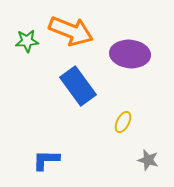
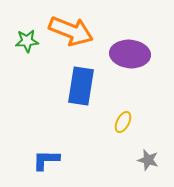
blue rectangle: moved 3 px right; rotated 45 degrees clockwise
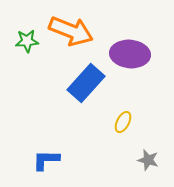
blue rectangle: moved 5 px right, 3 px up; rotated 33 degrees clockwise
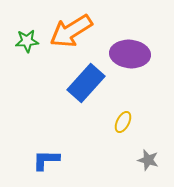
orange arrow: rotated 126 degrees clockwise
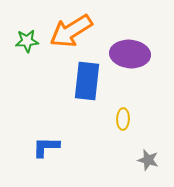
blue rectangle: moved 1 px right, 2 px up; rotated 36 degrees counterclockwise
yellow ellipse: moved 3 px up; rotated 25 degrees counterclockwise
blue L-shape: moved 13 px up
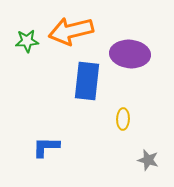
orange arrow: rotated 18 degrees clockwise
